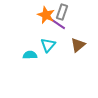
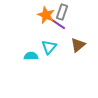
cyan triangle: moved 1 px right, 2 px down
cyan semicircle: moved 1 px right, 1 px down
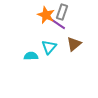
brown triangle: moved 4 px left, 1 px up
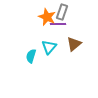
orange star: moved 1 px right, 2 px down
purple line: rotated 35 degrees counterclockwise
cyan semicircle: rotated 72 degrees counterclockwise
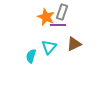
orange star: moved 1 px left
purple line: moved 1 px down
brown triangle: rotated 14 degrees clockwise
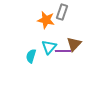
orange star: moved 3 px down; rotated 12 degrees counterclockwise
purple line: moved 5 px right, 26 px down
brown triangle: rotated 21 degrees counterclockwise
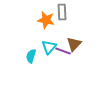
gray rectangle: rotated 21 degrees counterclockwise
purple line: rotated 21 degrees clockwise
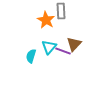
gray rectangle: moved 1 px left, 1 px up
orange star: rotated 18 degrees clockwise
